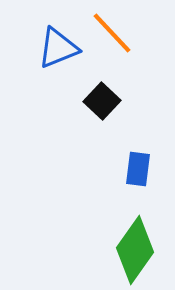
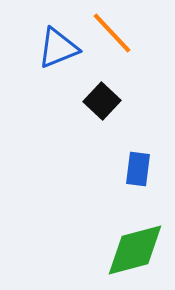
green diamond: rotated 40 degrees clockwise
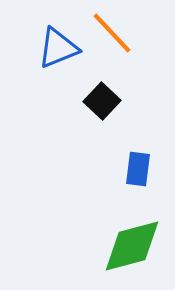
green diamond: moved 3 px left, 4 px up
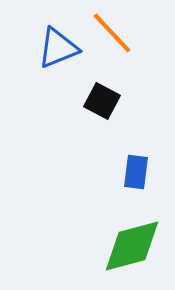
black square: rotated 15 degrees counterclockwise
blue rectangle: moved 2 px left, 3 px down
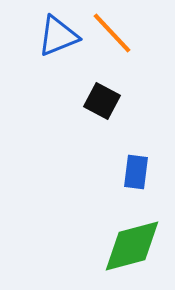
blue triangle: moved 12 px up
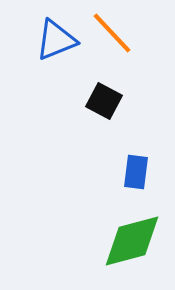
blue triangle: moved 2 px left, 4 px down
black square: moved 2 px right
green diamond: moved 5 px up
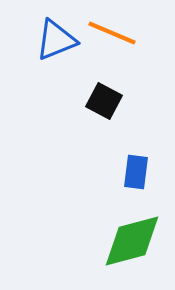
orange line: rotated 24 degrees counterclockwise
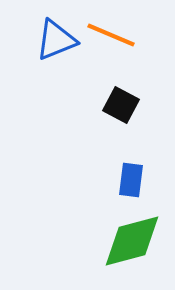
orange line: moved 1 px left, 2 px down
black square: moved 17 px right, 4 px down
blue rectangle: moved 5 px left, 8 px down
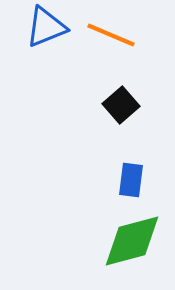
blue triangle: moved 10 px left, 13 px up
black square: rotated 21 degrees clockwise
